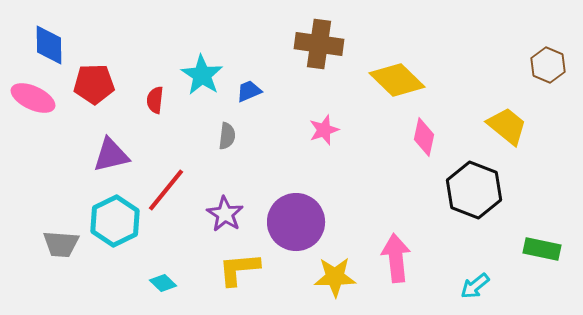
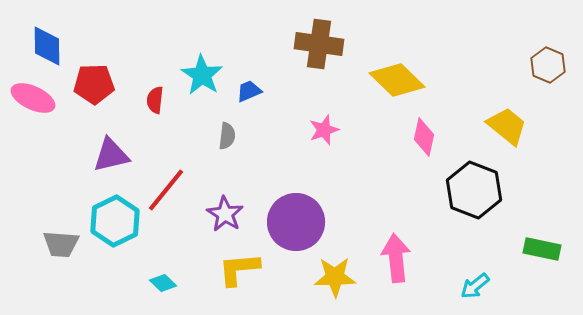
blue diamond: moved 2 px left, 1 px down
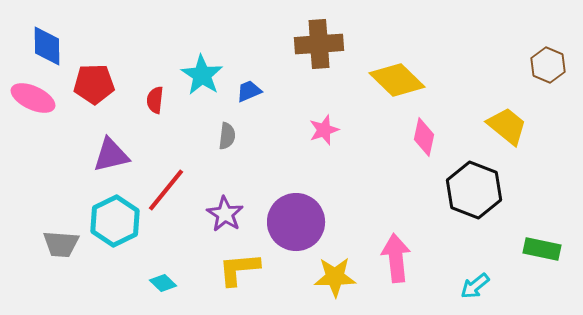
brown cross: rotated 12 degrees counterclockwise
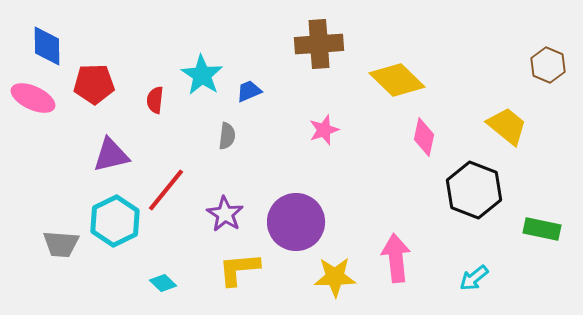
green rectangle: moved 20 px up
cyan arrow: moved 1 px left, 8 px up
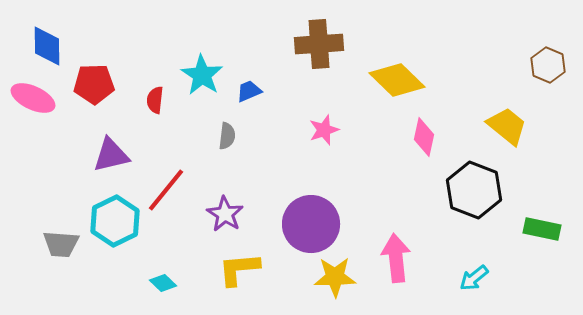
purple circle: moved 15 px right, 2 px down
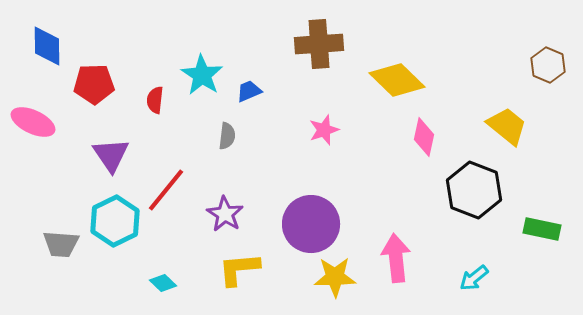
pink ellipse: moved 24 px down
purple triangle: rotated 51 degrees counterclockwise
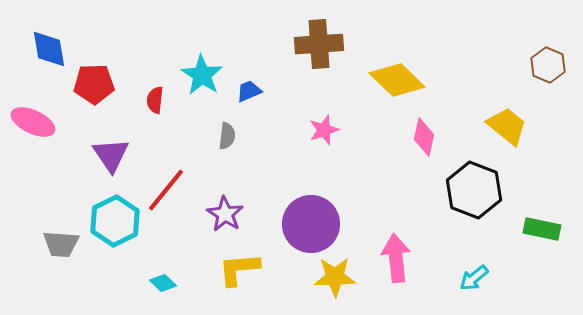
blue diamond: moved 2 px right, 3 px down; rotated 9 degrees counterclockwise
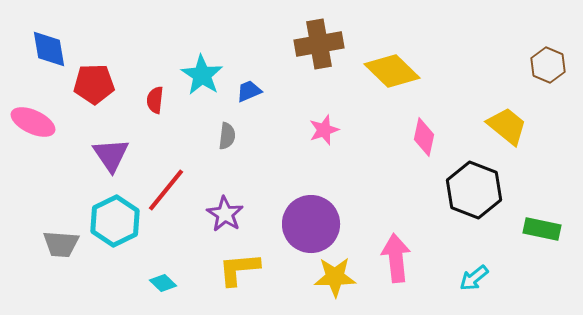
brown cross: rotated 6 degrees counterclockwise
yellow diamond: moved 5 px left, 9 px up
